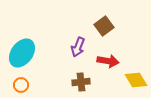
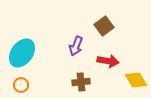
purple arrow: moved 2 px left, 1 px up
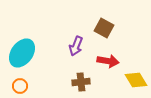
brown square: moved 2 px down; rotated 24 degrees counterclockwise
orange circle: moved 1 px left, 1 px down
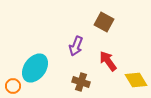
brown square: moved 6 px up
cyan ellipse: moved 13 px right, 15 px down
red arrow: rotated 135 degrees counterclockwise
brown cross: rotated 24 degrees clockwise
orange circle: moved 7 px left
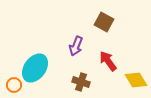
orange circle: moved 1 px right, 1 px up
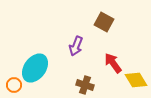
red arrow: moved 5 px right, 2 px down
brown cross: moved 4 px right, 3 px down
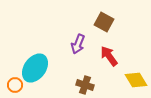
purple arrow: moved 2 px right, 2 px up
red arrow: moved 4 px left, 7 px up
orange circle: moved 1 px right
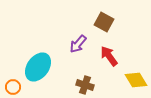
purple arrow: rotated 18 degrees clockwise
cyan ellipse: moved 3 px right, 1 px up
orange circle: moved 2 px left, 2 px down
